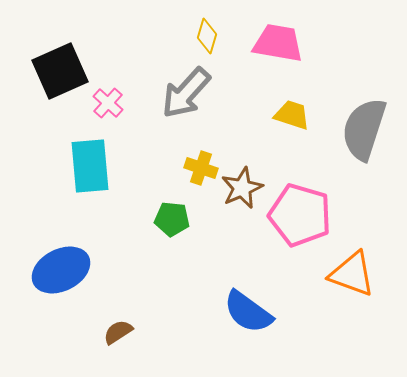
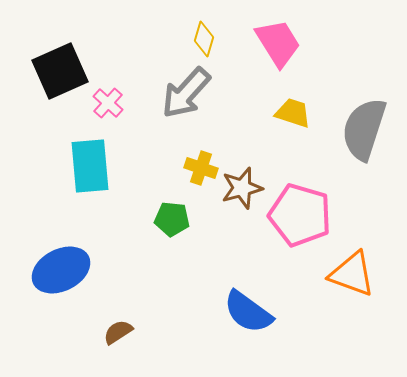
yellow diamond: moved 3 px left, 3 px down
pink trapezoid: rotated 48 degrees clockwise
yellow trapezoid: moved 1 px right, 2 px up
brown star: rotated 9 degrees clockwise
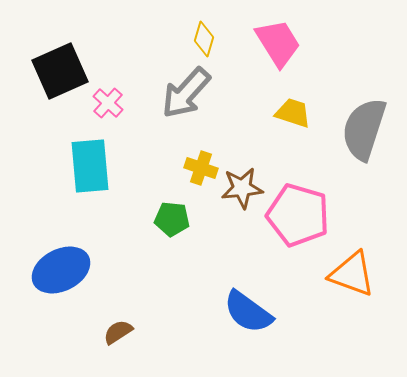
brown star: rotated 9 degrees clockwise
pink pentagon: moved 2 px left
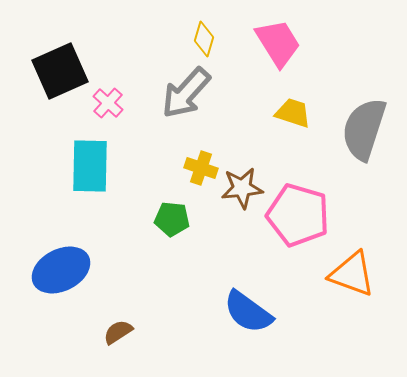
cyan rectangle: rotated 6 degrees clockwise
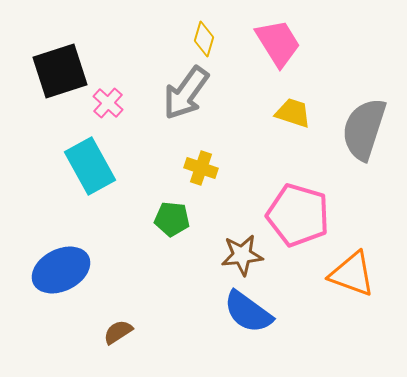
black square: rotated 6 degrees clockwise
gray arrow: rotated 6 degrees counterclockwise
cyan rectangle: rotated 30 degrees counterclockwise
brown star: moved 67 px down
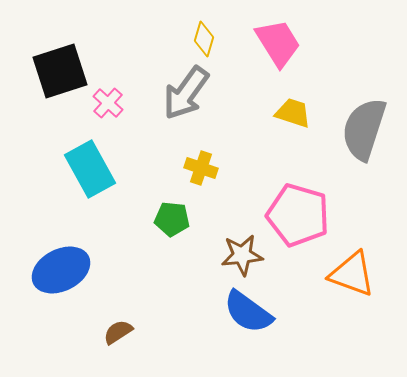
cyan rectangle: moved 3 px down
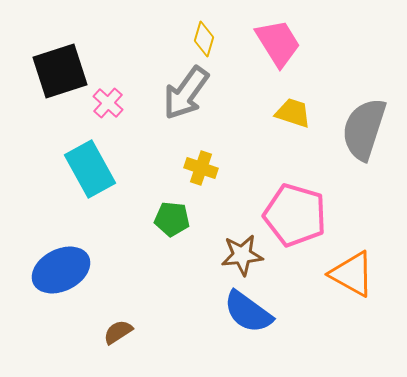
pink pentagon: moved 3 px left
orange triangle: rotated 9 degrees clockwise
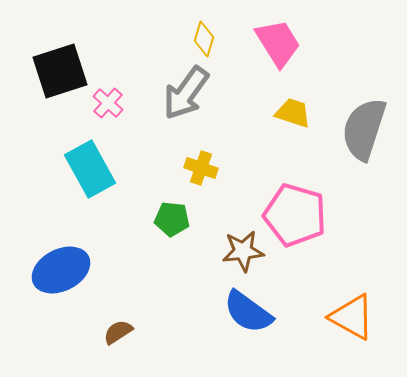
brown star: moved 1 px right, 4 px up
orange triangle: moved 43 px down
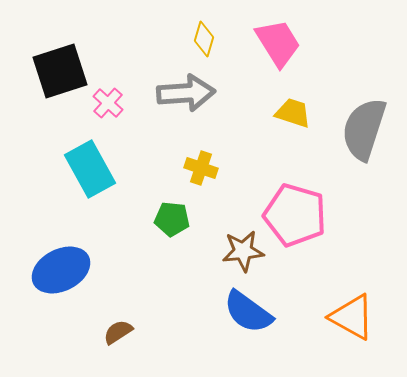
gray arrow: rotated 130 degrees counterclockwise
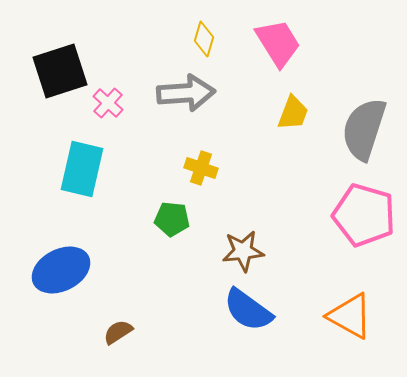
yellow trapezoid: rotated 93 degrees clockwise
cyan rectangle: moved 8 px left; rotated 42 degrees clockwise
pink pentagon: moved 69 px right
blue semicircle: moved 2 px up
orange triangle: moved 2 px left, 1 px up
